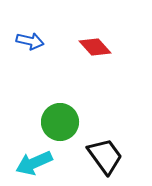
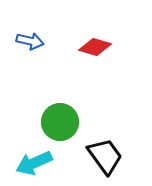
red diamond: rotated 32 degrees counterclockwise
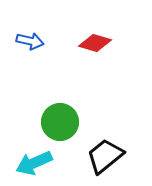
red diamond: moved 4 px up
black trapezoid: rotated 93 degrees counterclockwise
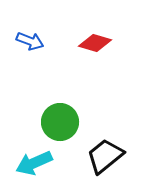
blue arrow: rotated 8 degrees clockwise
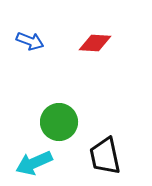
red diamond: rotated 12 degrees counterclockwise
green circle: moved 1 px left
black trapezoid: rotated 63 degrees counterclockwise
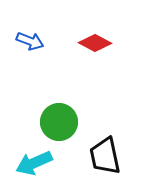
red diamond: rotated 24 degrees clockwise
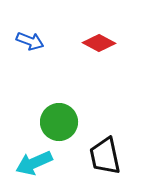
red diamond: moved 4 px right
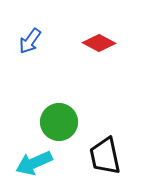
blue arrow: rotated 104 degrees clockwise
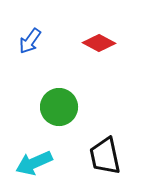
green circle: moved 15 px up
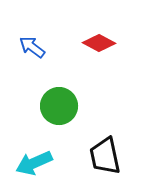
blue arrow: moved 2 px right, 6 px down; rotated 92 degrees clockwise
green circle: moved 1 px up
